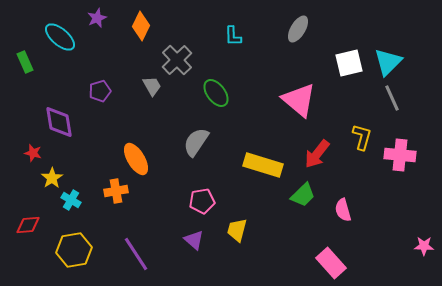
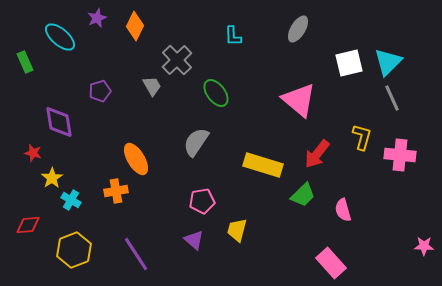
orange diamond: moved 6 px left
yellow hexagon: rotated 12 degrees counterclockwise
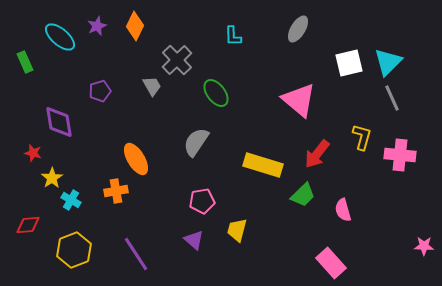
purple star: moved 8 px down
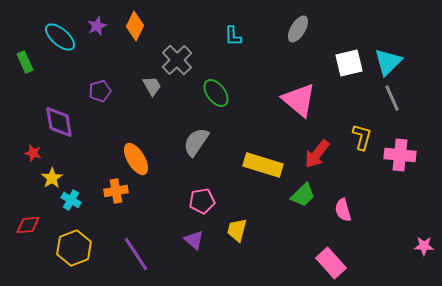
yellow hexagon: moved 2 px up
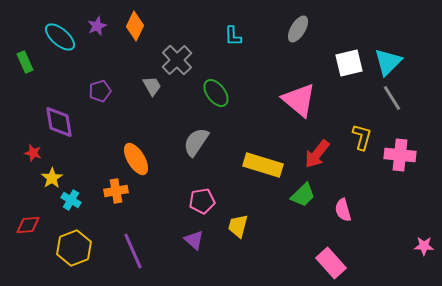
gray line: rotated 8 degrees counterclockwise
yellow trapezoid: moved 1 px right, 4 px up
purple line: moved 3 px left, 3 px up; rotated 9 degrees clockwise
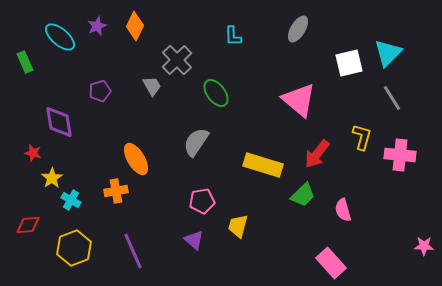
cyan triangle: moved 9 px up
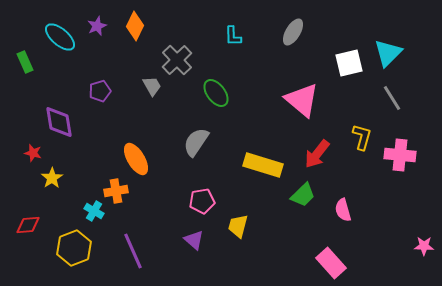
gray ellipse: moved 5 px left, 3 px down
pink triangle: moved 3 px right
cyan cross: moved 23 px right, 11 px down
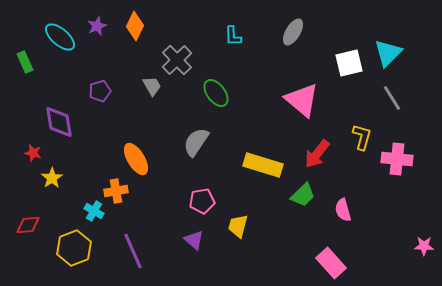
pink cross: moved 3 px left, 4 px down
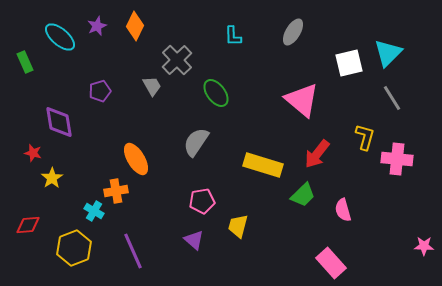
yellow L-shape: moved 3 px right
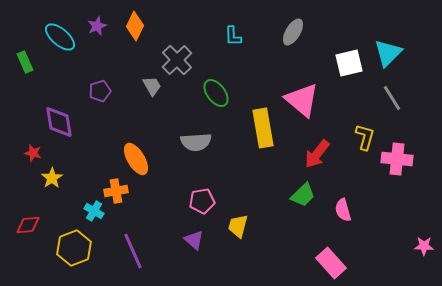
gray semicircle: rotated 128 degrees counterclockwise
yellow rectangle: moved 37 px up; rotated 63 degrees clockwise
